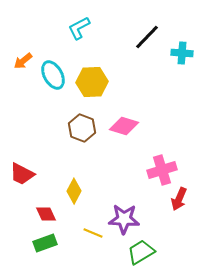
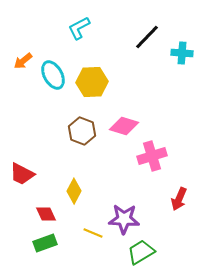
brown hexagon: moved 3 px down
pink cross: moved 10 px left, 14 px up
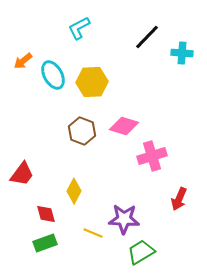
red trapezoid: rotated 80 degrees counterclockwise
red diamond: rotated 10 degrees clockwise
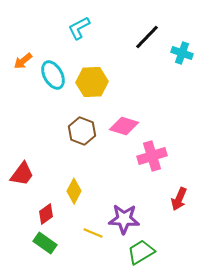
cyan cross: rotated 15 degrees clockwise
red diamond: rotated 70 degrees clockwise
green rectangle: rotated 55 degrees clockwise
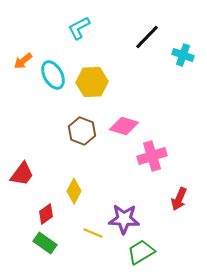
cyan cross: moved 1 px right, 2 px down
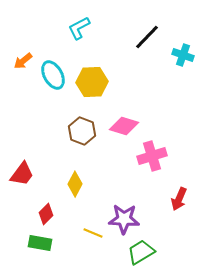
yellow diamond: moved 1 px right, 7 px up
red diamond: rotated 10 degrees counterclockwise
green rectangle: moved 5 px left; rotated 25 degrees counterclockwise
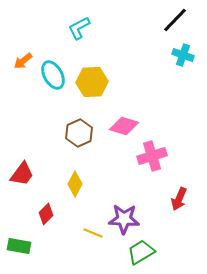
black line: moved 28 px right, 17 px up
brown hexagon: moved 3 px left, 2 px down; rotated 16 degrees clockwise
green rectangle: moved 21 px left, 3 px down
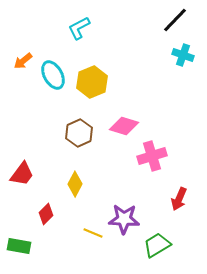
yellow hexagon: rotated 20 degrees counterclockwise
green trapezoid: moved 16 px right, 7 px up
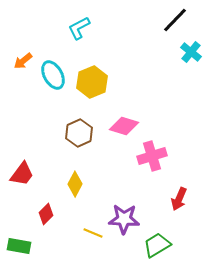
cyan cross: moved 8 px right, 3 px up; rotated 20 degrees clockwise
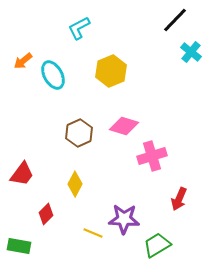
yellow hexagon: moved 19 px right, 11 px up
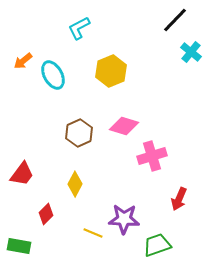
green trapezoid: rotated 12 degrees clockwise
